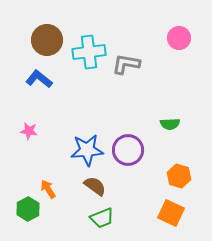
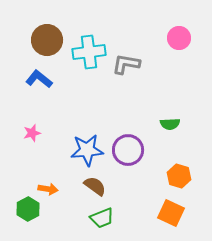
pink star: moved 3 px right, 2 px down; rotated 24 degrees counterclockwise
orange arrow: rotated 132 degrees clockwise
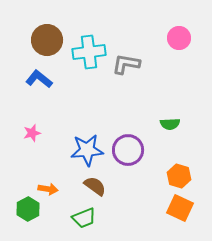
orange square: moved 9 px right, 5 px up
green trapezoid: moved 18 px left
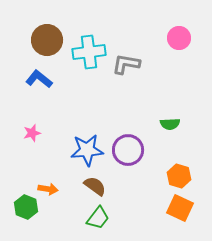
green hexagon: moved 2 px left, 2 px up; rotated 10 degrees counterclockwise
green trapezoid: moved 14 px right; rotated 30 degrees counterclockwise
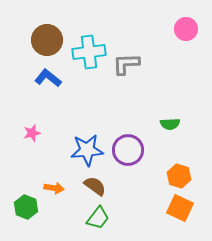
pink circle: moved 7 px right, 9 px up
gray L-shape: rotated 12 degrees counterclockwise
blue L-shape: moved 9 px right, 1 px up
orange arrow: moved 6 px right, 1 px up
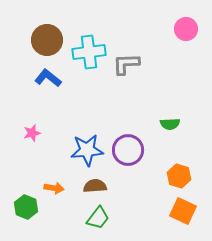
brown semicircle: rotated 40 degrees counterclockwise
orange square: moved 3 px right, 3 px down
